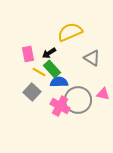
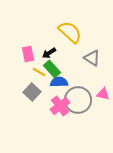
yellow semicircle: rotated 65 degrees clockwise
pink cross: rotated 24 degrees clockwise
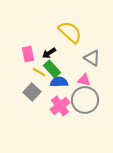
pink triangle: moved 19 px left, 14 px up
gray circle: moved 7 px right
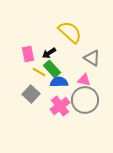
gray square: moved 1 px left, 2 px down
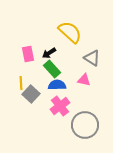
yellow line: moved 18 px left, 11 px down; rotated 56 degrees clockwise
blue semicircle: moved 2 px left, 3 px down
gray circle: moved 25 px down
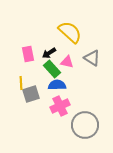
pink triangle: moved 17 px left, 18 px up
gray square: rotated 30 degrees clockwise
pink cross: rotated 12 degrees clockwise
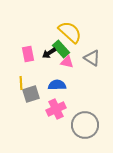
green rectangle: moved 9 px right, 20 px up
pink cross: moved 4 px left, 3 px down
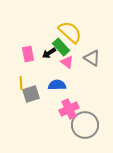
green rectangle: moved 2 px up
pink triangle: rotated 24 degrees clockwise
pink cross: moved 13 px right
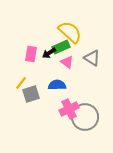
green rectangle: rotated 72 degrees counterclockwise
pink rectangle: moved 3 px right; rotated 21 degrees clockwise
yellow line: rotated 40 degrees clockwise
gray circle: moved 8 px up
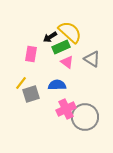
black arrow: moved 1 px right, 16 px up
gray triangle: moved 1 px down
pink cross: moved 3 px left
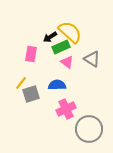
gray circle: moved 4 px right, 12 px down
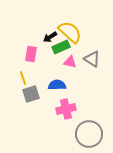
pink triangle: moved 3 px right; rotated 24 degrees counterclockwise
yellow line: moved 2 px right, 5 px up; rotated 56 degrees counterclockwise
pink cross: rotated 12 degrees clockwise
gray circle: moved 5 px down
